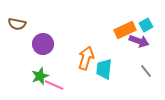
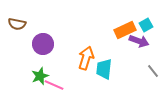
gray line: moved 7 px right
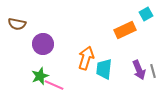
cyan square: moved 11 px up
purple arrow: moved 29 px down; rotated 48 degrees clockwise
gray line: rotated 24 degrees clockwise
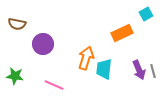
orange rectangle: moved 3 px left, 3 px down
green star: moved 25 px left; rotated 30 degrees clockwise
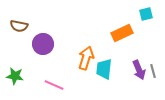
cyan square: rotated 16 degrees clockwise
brown semicircle: moved 2 px right, 2 px down
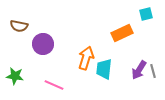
purple arrow: rotated 54 degrees clockwise
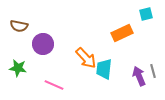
orange arrow: rotated 120 degrees clockwise
purple arrow: moved 6 px down; rotated 126 degrees clockwise
green star: moved 3 px right, 8 px up
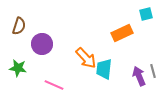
brown semicircle: rotated 84 degrees counterclockwise
purple circle: moved 1 px left
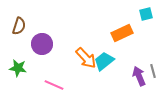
cyan trapezoid: moved 8 px up; rotated 45 degrees clockwise
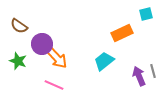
brown semicircle: rotated 108 degrees clockwise
orange arrow: moved 29 px left
green star: moved 7 px up; rotated 12 degrees clockwise
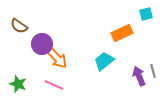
green star: moved 23 px down
